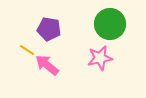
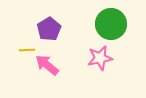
green circle: moved 1 px right
purple pentagon: rotated 30 degrees clockwise
yellow line: rotated 35 degrees counterclockwise
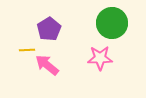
green circle: moved 1 px right, 1 px up
pink star: rotated 10 degrees clockwise
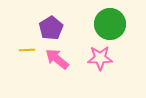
green circle: moved 2 px left, 1 px down
purple pentagon: moved 2 px right, 1 px up
pink arrow: moved 10 px right, 6 px up
